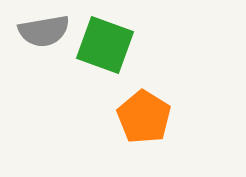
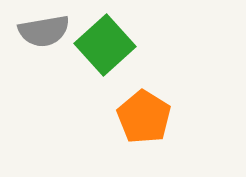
green square: rotated 28 degrees clockwise
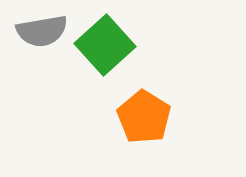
gray semicircle: moved 2 px left
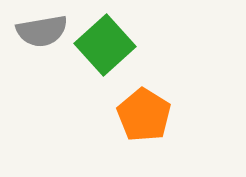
orange pentagon: moved 2 px up
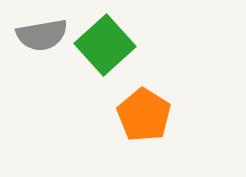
gray semicircle: moved 4 px down
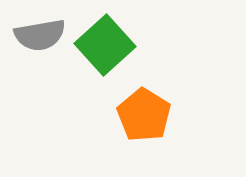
gray semicircle: moved 2 px left
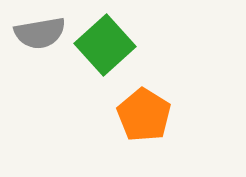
gray semicircle: moved 2 px up
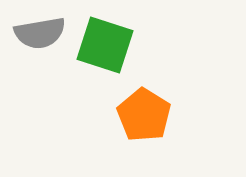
green square: rotated 30 degrees counterclockwise
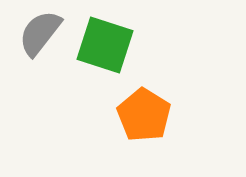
gray semicircle: rotated 138 degrees clockwise
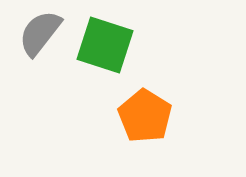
orange pentagon: moved 1 px right, 1 px down
